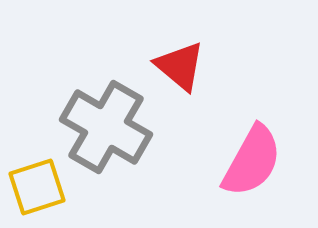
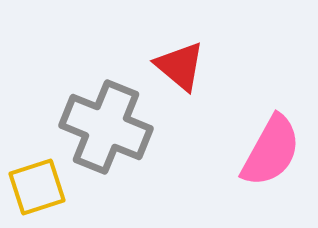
gray cross: rotated 8 degrees counterclockwise
pink semicircle: moved 19 px right, 10 px up
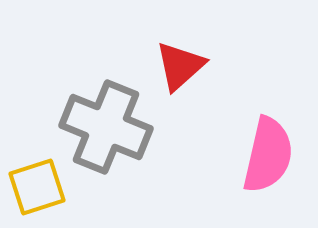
red triangle: rotated 38 degrees clockwise
pink semicircle: moved 3 px left, 4 px down; rotated 16 degrees counterclockwise
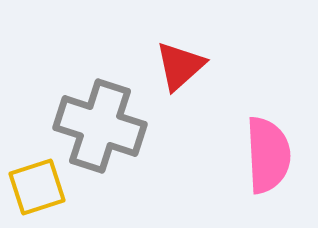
gray cross: moved 6 px left, 1 px up; rotated 4 degrees counterclockwise
pink semicircle: rotated 16 degrees counterclockwise
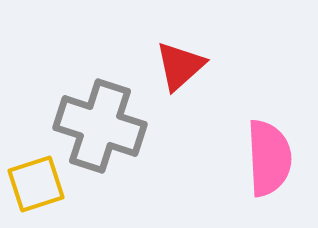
pink semicircle: moved 1 px right, 3 px down
yellow square: moved 1 px left, 3 px up
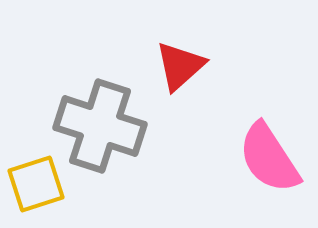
pink semicircle: rotated 150 degrees clockwise
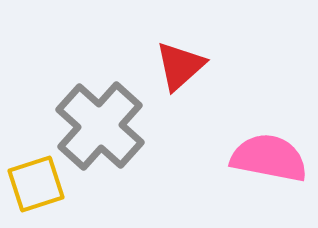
gray cross: rotated 24 degrees clockwise
pink semicircle: rotated 134 degrees clockwise
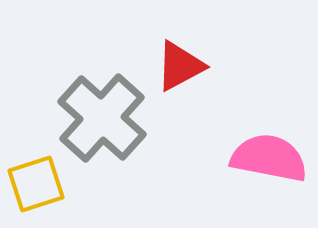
red triangle: rotated 14 degrees clockwise
gray cross: moved 2 px right, 8 px up
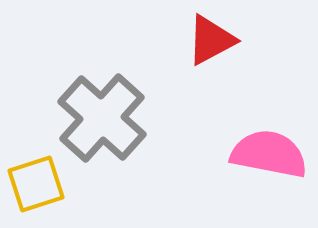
red triangle: moved 31 px right, 26 px up
pink semicircle: moved 4 px up
